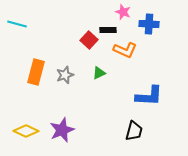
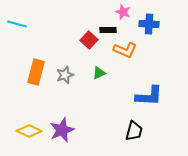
yellow diamond: moved 3 px right
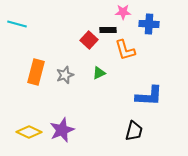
pink star: rotated 21 degrees counterclockwise
orange L-shape: rotated 50 degrees clockwise
yellow diamond: moved 1 px down
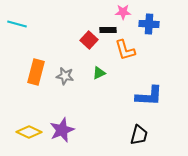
gray star: moved 1 px down; rotated 30 degrees clockwise
black trapezoid: moved 5 px right, 4 px down
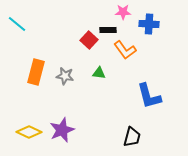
cyan line: rotated 24 degrees clockwise
orange L-shape: rotated 20 degrees counterclockwise
green triangle: rotated 32 degrees clockwise
blue L-shape: rotated 72 degrees clockwise
black trapezoid: moved 7 px left, 2 px down
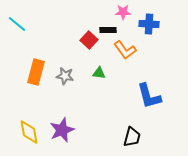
yellow diamond: rotated 55 degrees clockwise
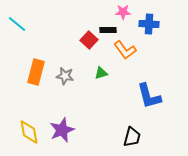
green triangle: moved 2 px right; rotated 24 degrees counterclockwise
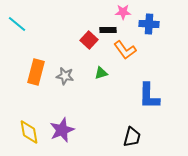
blue L-shape: rotated 16 degrees clockwise
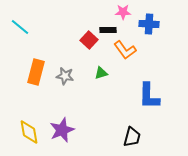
cyan line: moved 3 px right, 3 px down
